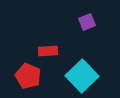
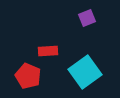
purple square: moved 4 px up
cyan square: moved 3 px right, 4 px up; rotated 8 degrees clockwise
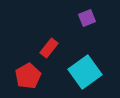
red rectangle: moved 1 px right, 3 px up; rotated 48 degrees counterclockwise
red pentagon: rotated 20 degrees clockwise
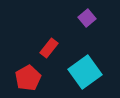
purple square: rotated 18 degrees counterclockwise
red pentagon: moved 2 px down
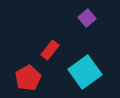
red rectangle: moved 1 px right, 2 px down
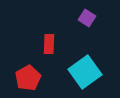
purple square: rotated 18 degrees counterclockwise
red rectangle: moved 1 px left, 6 px up; rotated 36 degrees counterclockwise
